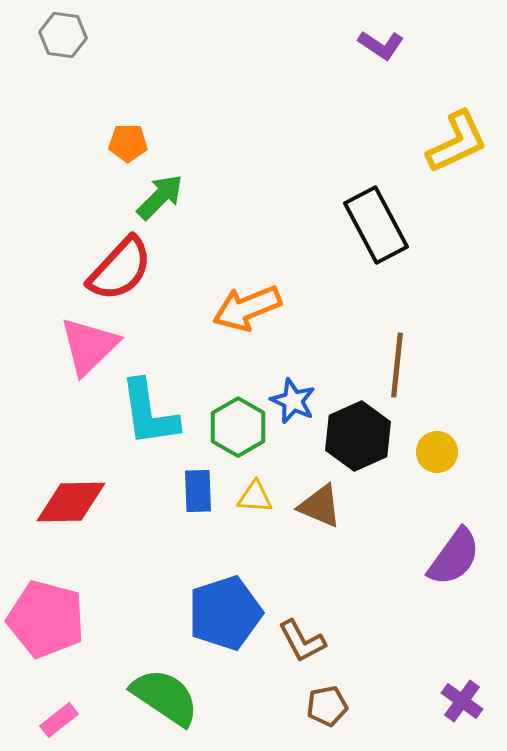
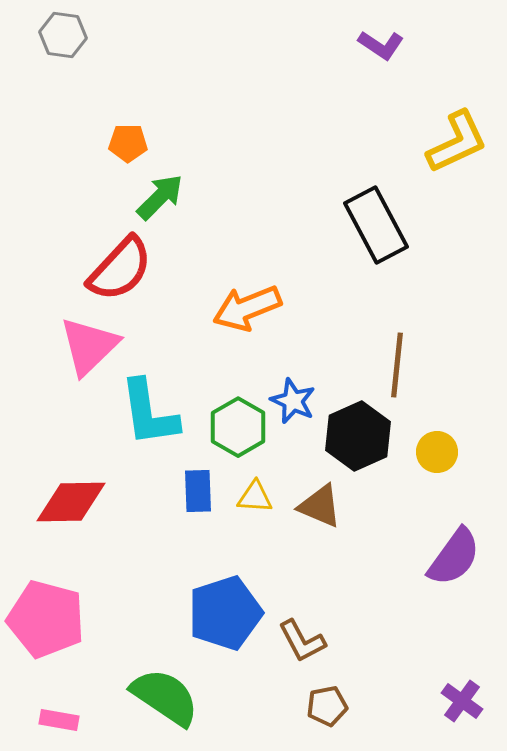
pink rectangle: rotated 48 degrees clockwise
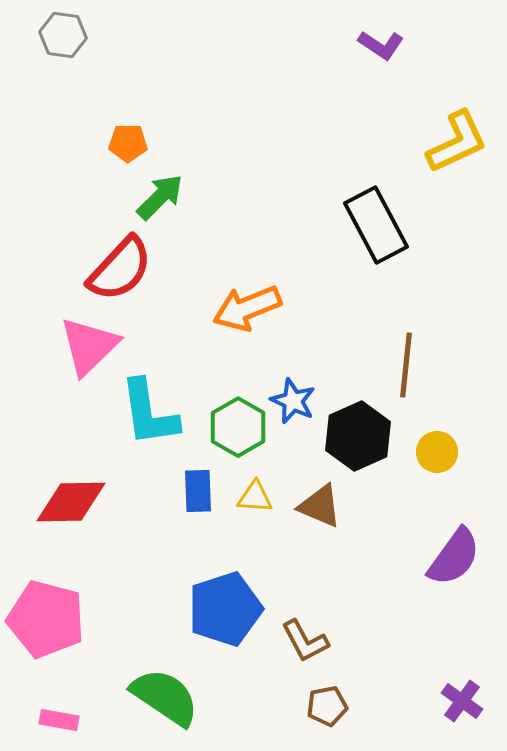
brown line: moved 9 px right
blue pentagon: moved 4 px up
brown L-shape: moved 3 px right
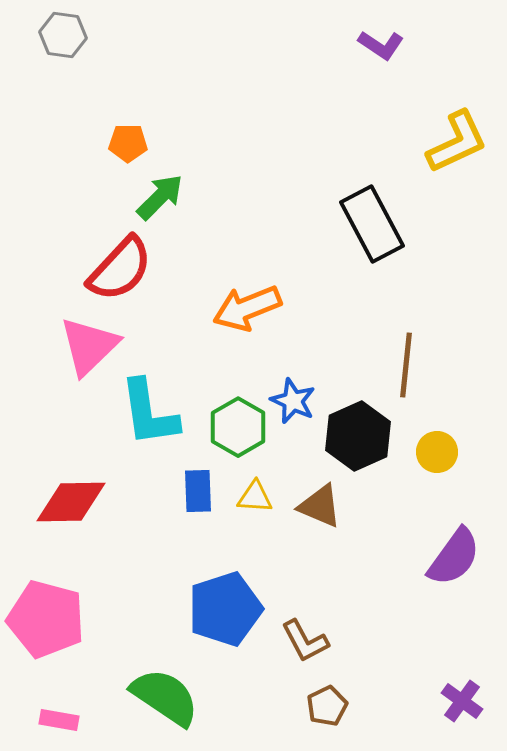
black rectangle: moved 4 px left, 1 px up
brown pentagon: rotated 15 degrees counterclockwise
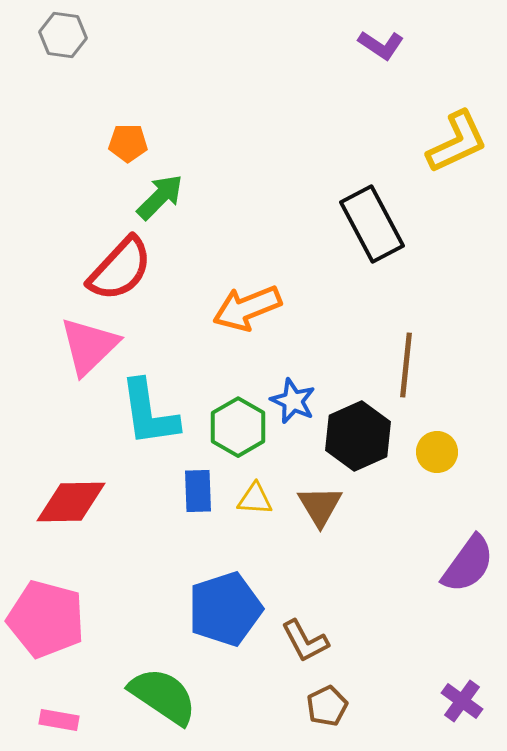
yellow triangle: moved 2 px down
brown triangle: rotated 36 degrees clockwise
purple semicircle: moved 14 px right, 7 px down
green semicircle: moved 2 px left, 1 px up
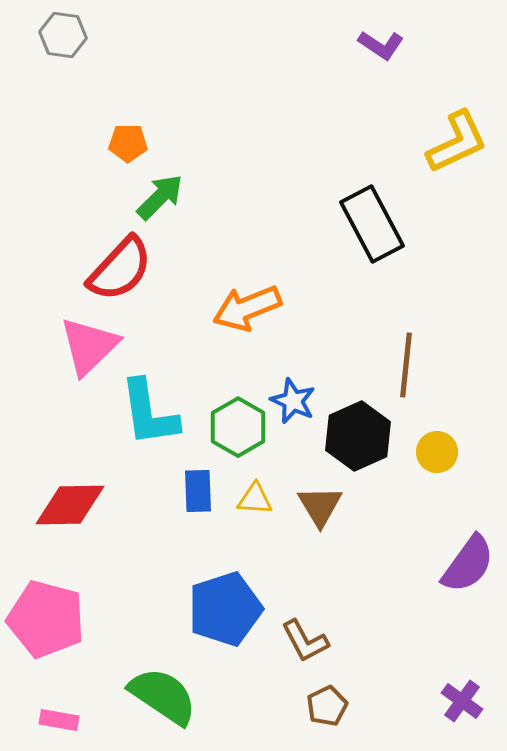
red diamond: moved 1 px left, 3 px down
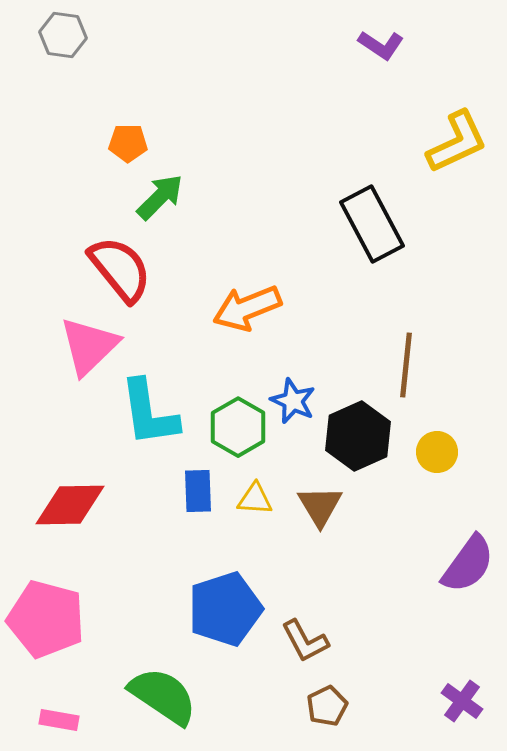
red semicircle: rotated 82 degrees counterclockwise
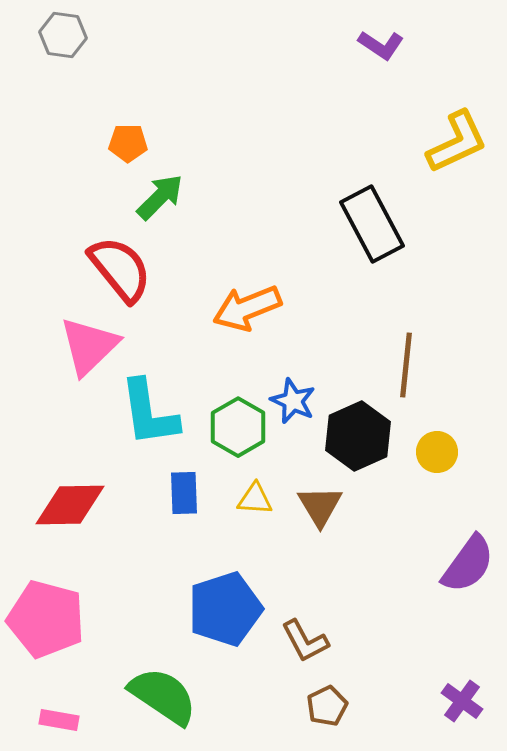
blue rectangle: moved 14 px left, 2 px down
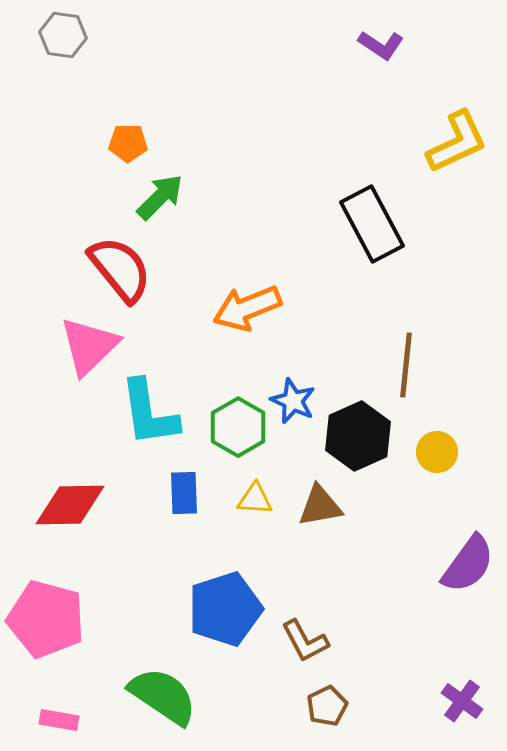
brown triangle: rotated 51 degrees clockwise
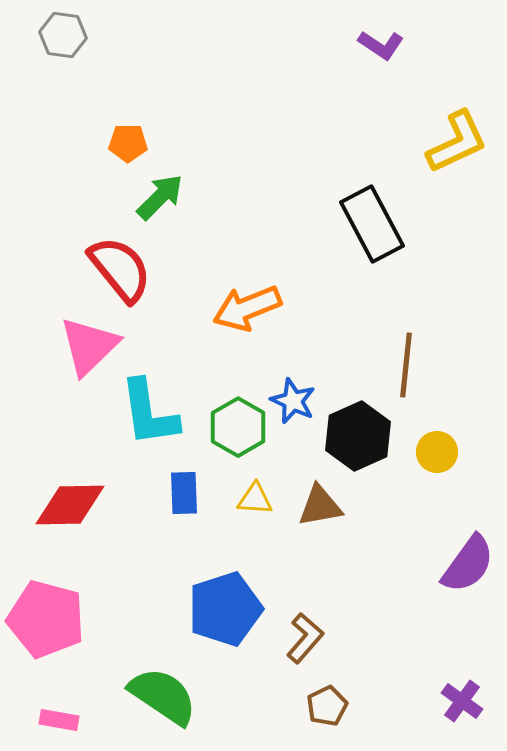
brown L-shape: moved 3 px up; rotated 111 degrees counterclockwise
